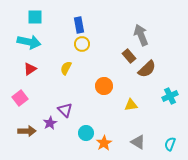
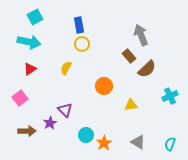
cyan square: rotated 28 degrees counterclockwise
cyan circle: moved 2 px down
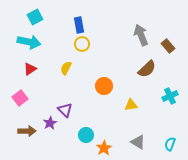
brown rectangle: moved 39 px right, 10 px up
orange star: moved 5 px down
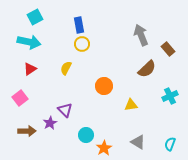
brown rectangle: moved 3 px down
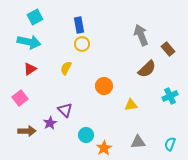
gray triangle: rotated 35 degrees counterclockwise
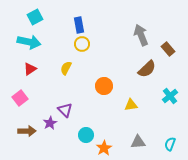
cyan cross: rotated 14 degrees counterclockwise
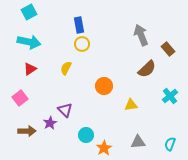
cyan square: moved 6 px left, 5 px up
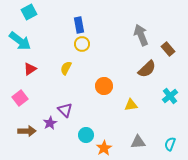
cyan arrow: moved 9 px left, 1 px up; rotated 25 degrees clockwise
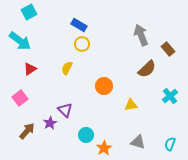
blue rectangle: rotated 49 degrees counterclockwise
yellow semicircle: moved 1 px right
brown arrow: rotated 48 degrees counterclockwise
gray triangle: rotated 21 degrees clockwise
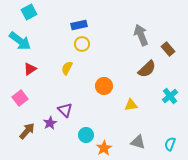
blue rectangle: rotated 42 degrees counterclockwise
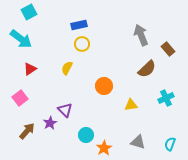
cyan arrow: moved 1 px right, 2 px up
cyan cross: moved 4 px left, 2 px down; rotated 14 degrees clockwise
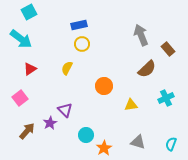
cyan semicircle: moved 1 px right
